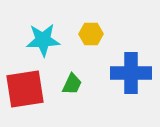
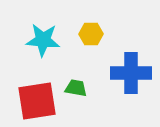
cyan star: rotated 8 degrees clockwise
green trapezoid: moved 4 px right, 4 px down; rotated 105 degrees counterclockwise
red square: moved 12 px right, 12 px down
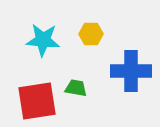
blue cross: moved 2 px up
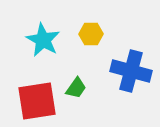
cyan star: rotated 24 degrees clockwise
blue cross: rotated 15 degrees clockwise
green trapezoid: rotated 115 degrees clockwise
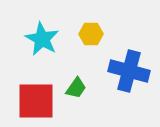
cyan star: moved 1 px left, 1 px up
blue cross: moved 2 px left
red square: moved 1 px left; rotated 9 degrees clockwise
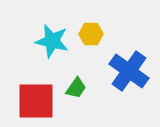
cyan star: moved 10 px right, 2 px down; rotated 16 degrees counterclockwise
blue cross: rotated 21 degrees clockwise
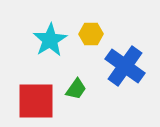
cyan star: moved 2 px left, 1 px up; rotated 28 degrees clockwise
blue cross: moved 4 px left, 5 px up
green trapezoid: moved 1 px down
